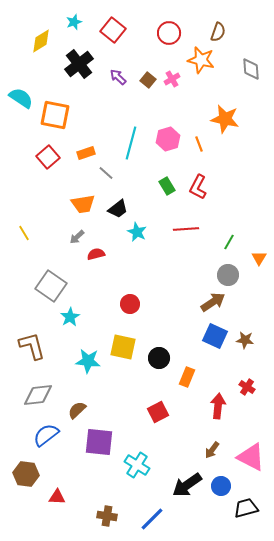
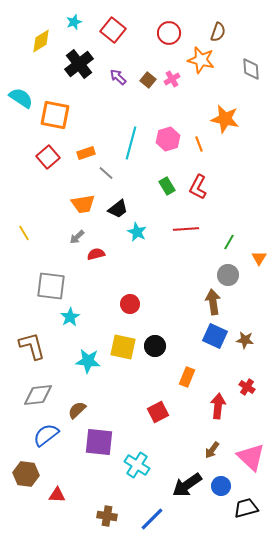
gray square at (51, 286): rotated 28 degrees counterclockwise
brown arrow at (213, 302): rotated 65 degrees counterclockwise
black circle at (159, 358): moved 4 px left, 12 px up
pink triangle at (251, 457): rotated 16 degrees clockwise
red triangle at (57, 497): moved 2 px up
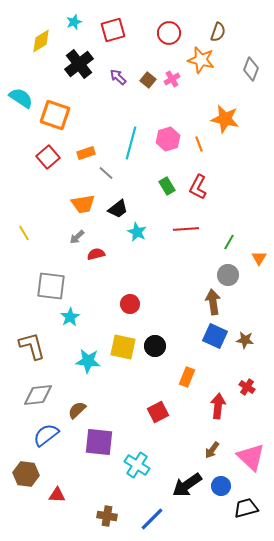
red square at (113, 30): rotated 35 degrees clockwise
gray diamond at (251, 69): rotated 25 degrees clockwise
orange square at (55, 115): rotated 8 degrees clockwise
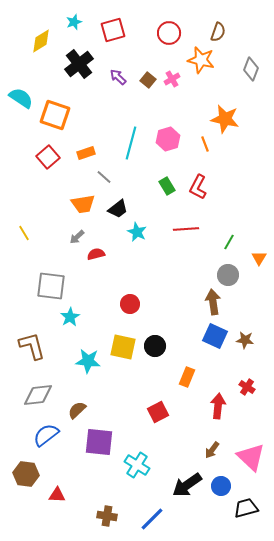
orange line at (199, 144): moved 6 px right
gray line at (106, 173): moved 2 px left, 4 px down
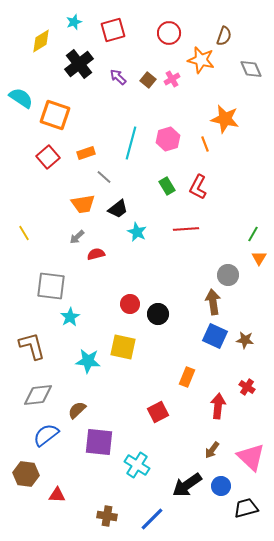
brown semicircle at (218, 32): moved 6 px right, 4 px down
gray diamond at (251, 69): rotated 45 degrees counterclockwise
green line at (229, 242): moved 24 px right, 8 px up
black circle at (155, 346): moved 3 px right, 32 px up
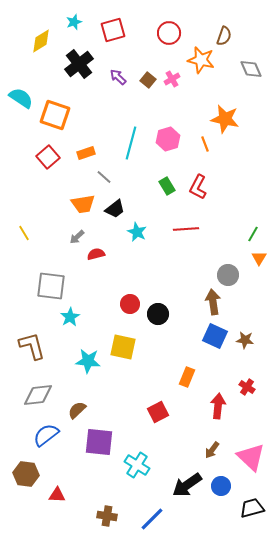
black trapezoid at (118, 209): moved 3 px left
black trapezoid at (246, 508): moved 6 px right
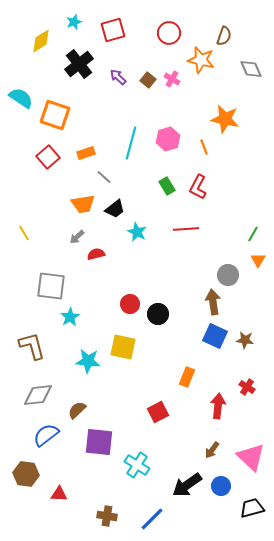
pink cross at (172, 79): rotated 28 degrees counterclockwise
orange line at (205, 144): moved 1 px left, 3 px down
orange triangle at (259, 258): moved 1 px left, 2 px down
red triangle at (57, 495): moved 2 px right, 1 px up
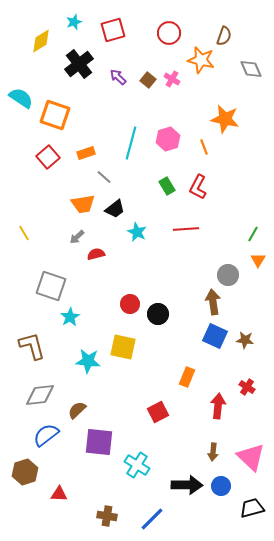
gray square at (51, 286): rotated 12 degrees clockwise
gray diamond at (38, 395): moved 2 px right
brown arrow at (212, 450): moved 1 px right, 2 px down; rotated 30 degrees counterclockwise
brown hexagon at (26, 474): moved 1 px left, 2 px up; rotated 25 degrees counterclockwise
black arrow at (187, 485): rotated 144 degrees counterclockwise
